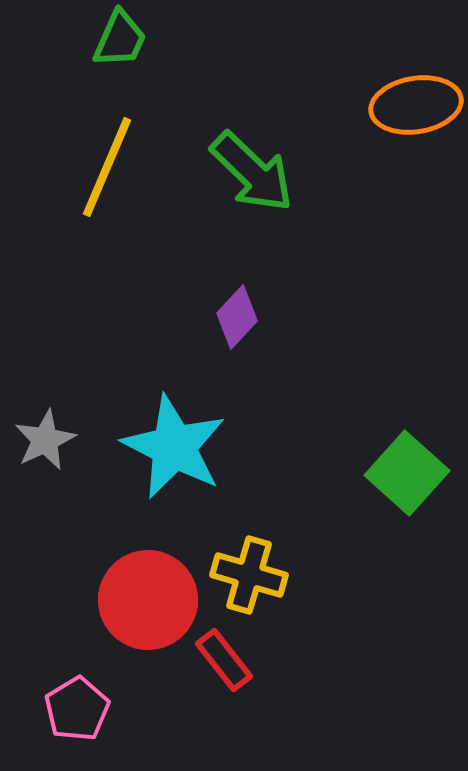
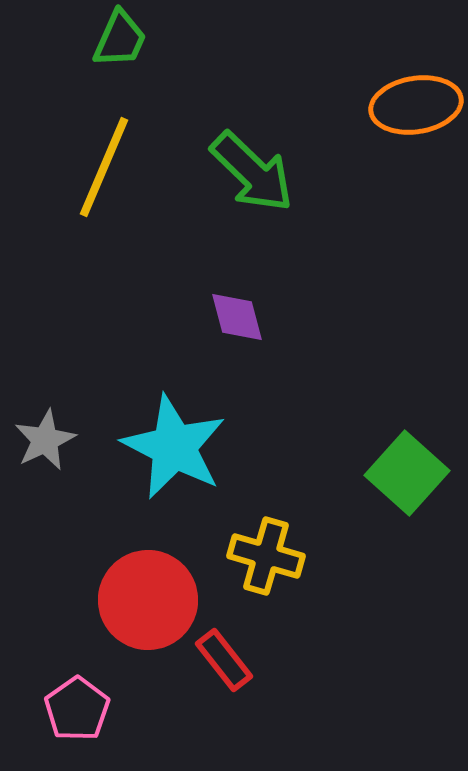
yellow line: moved 3 px left
purple diamond: rotated 58 degrees counterclockwise
yellow cross: moved 17 px right, 19 px up
pink pentagon: rotated 4 degrees counterclockwise
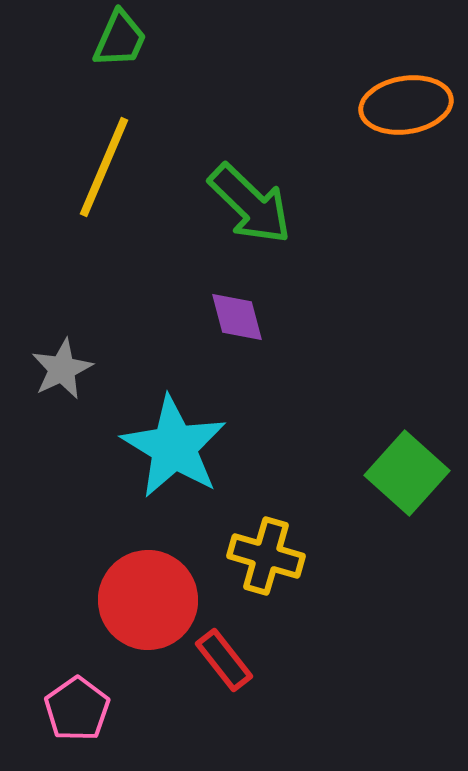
orange ellipse: moved 10 px left
green arrow: moved 2 px left, 32 px down
gray star: moved 17 px right, 71 px up
cyan star: rotated 4 degrees clockwise
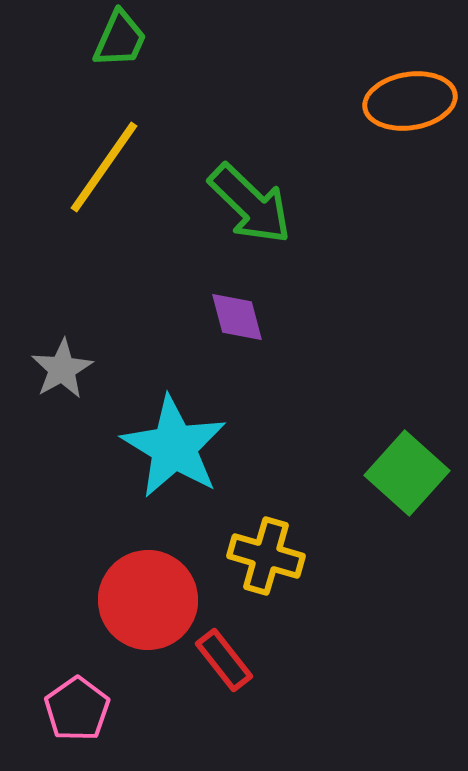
orange ellipse: moved 4 px right, 4 px up
yellow line: rotated 12 degrees clockwise
gray star: rotated 4 degrees counterclockwise
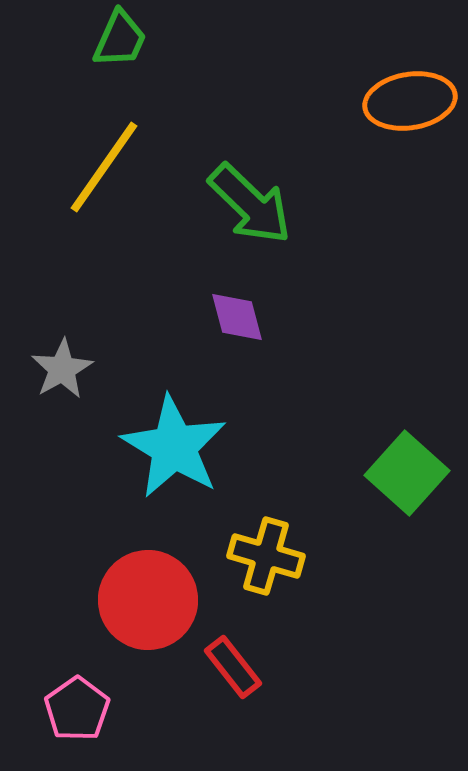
red rectangle: moved 9 px right, 7 px down
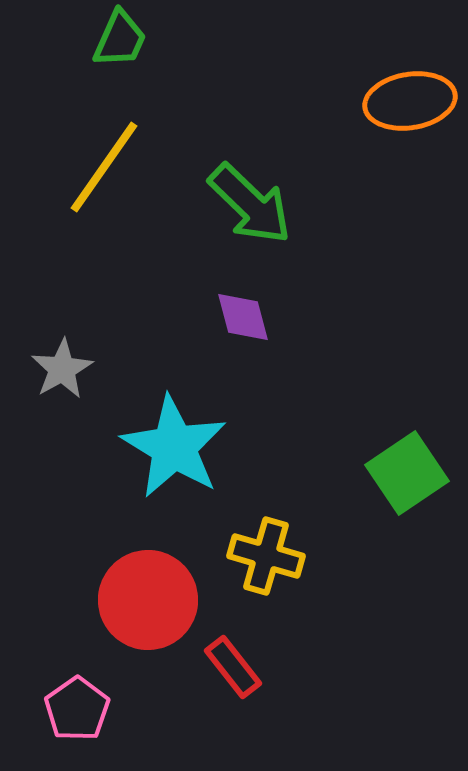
purple diamond: moved 6 px right
green square: rotated 14 degrees clockwise
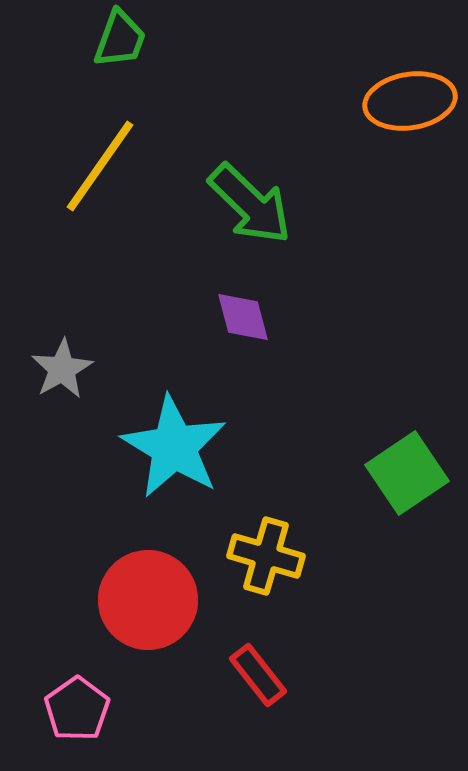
green trapezoid: rotated 4 degrees counterclockwise
yellow line: moved 4 px left, 1 px up
red rectangle: moved 25 px right, 8 px down
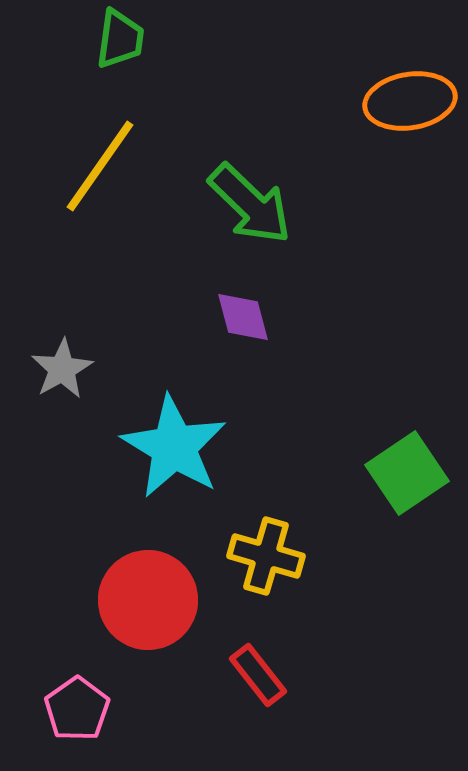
green trapezoid: rotated 12 degrees counterclockwise
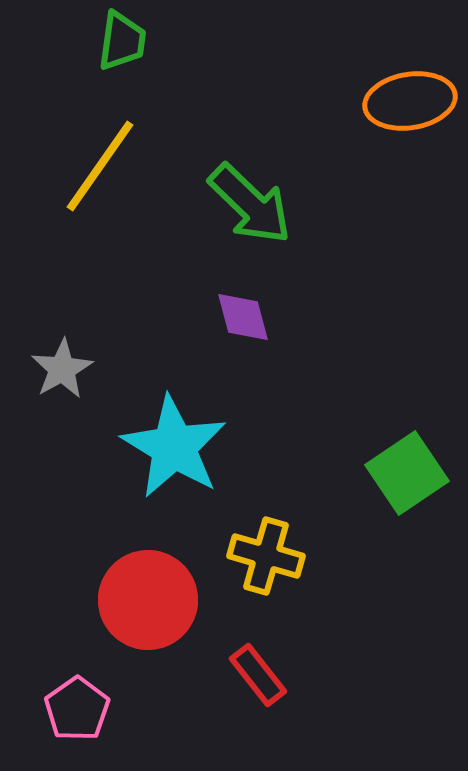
green trapezoid: moved 2 px right, 2 px down
